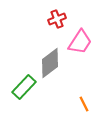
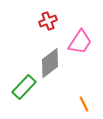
red cross: moved 9 px left, 2 px down
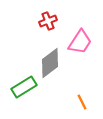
green rectangle: rotated 15 degrees clockwise
orange line: moved 2 px left, 2 px up
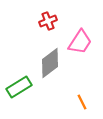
green rectangle: moved 5 px left
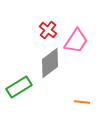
red cross: moved 9 px down; rotated 30 degrees counterclockwise
pink trapezoid: moved 4 px left, 1 px up
orange line: rotated 56 degrees counterclockwise
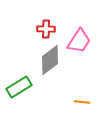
red cross: moved 2 px left, 1 px up; rotated 36 degrees counterclockwise
pink trapezoid: moved 3 px right
gray diamond: moved 3 px up
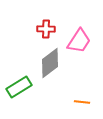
gray diamond: moved 3 px down
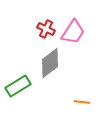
red cross: rotated 24 degrees clockwise
pink trapezoid: moved 6 px left, 9 px up
green rectangle: moved 1 px left, 1 px up
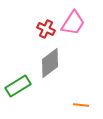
pink trapezoid: moved 9 px up
orange line: moved 1 px left, 3 px down
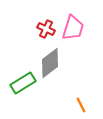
pink trapezoid: moved 5 px down; rotated 16 degrees counterclockwise
green rectangle: moved 5 px right, 3 px up
orange line: rotated 56 degrees clockwise
